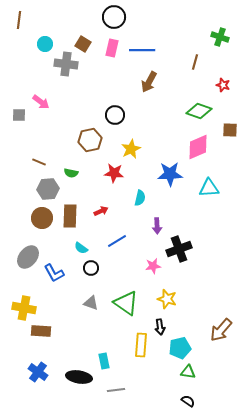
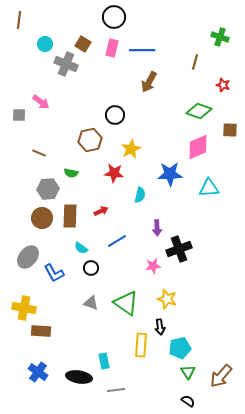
gray cross at (66, 64): rotated 15 degrees clockwise
brown line at (39, 162): moved 9 px up
cyan semicircle at (140, 198): moved 3 px up
purple arrow at (157, 226): moved 2 px down
brown arrow at (221, 330): moved 46 px down
green triangle at (188, 372): rotated 49 degrees clockwise
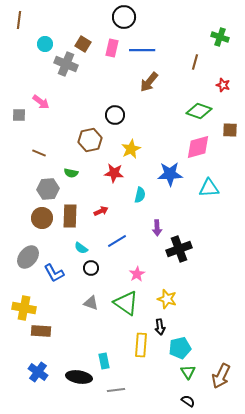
black circle at (114, 17): moved 10 px right
brown arrow at (149, 82): rotated 10 degrees clockwise
pink diamond at (198, 147): rotated 8 degrees clockwise
pink star at (153, 266): moved 16 px left, 8 px down; rotated 21 degrees counterclockwise
brown arrow at (221, 376): rotated 15 degrees counterclockwise
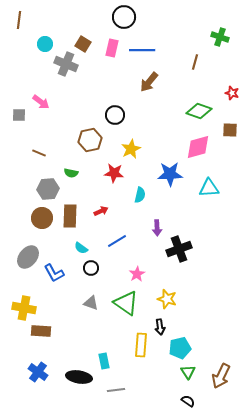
red star at (223, 85): moved 9 px right, 8 px down
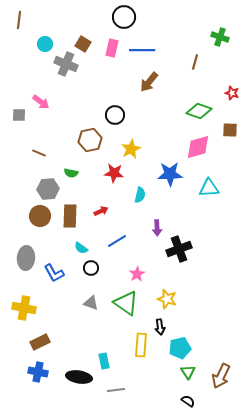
brown circle at (42, 218): moved 2 px left, 2 px up
gray ellipse at (28, 257): moved 2 px left, 1 px down; rotated 35 degrees counterclockwise
brown rectangle at (41, 331): moved 1 px left, 11 px down; rotated 30 degrees counterclockwise
blue cross at (38, 372): rotated 24 degrees counterclockwise
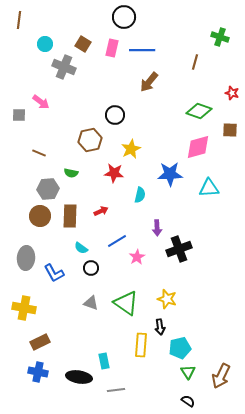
gray cross at (66, 64): moved 2 px left, 3 px down
pink star at (137, 274): moved 17 px up
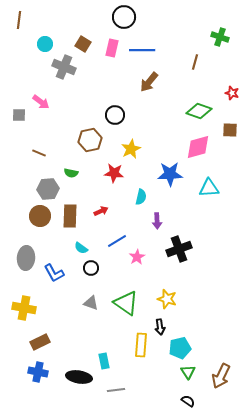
cyan semicircle at (140, 195): moved 1 px right, 2 px down
purple arrow at (157, 228): moved 7 px up
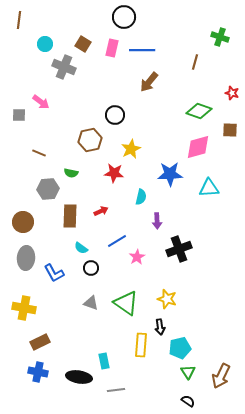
brown circle at (40, 216): moved 17 px left, 6 px down
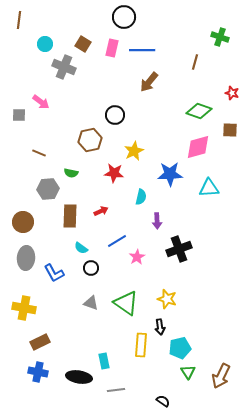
yellow star at (131, 149): moved 3 px right, 2 px down
black semicircle at (188, 401): moved 25 px left
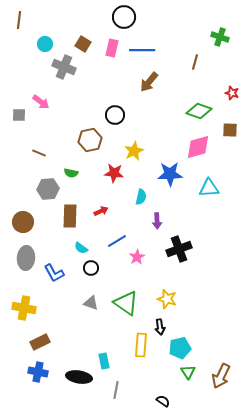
gray line at (116, 390): rotated 72 degrees counterclockwise
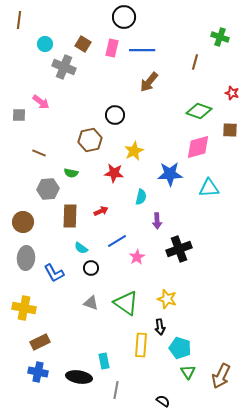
cyan pentagon at (180, 348): rotated 30 degrees clockwise
